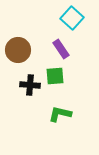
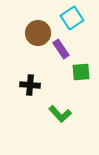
cyan square: rotated 15 degrees clockwise
brown circle: moved 20 px right, 17 px up
green square: moved 26 px right, 4 px up
green L-shape: rotated 145 degrees counterclockwise
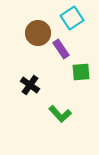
black cross: rotated 30 degrees clockwise
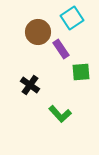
brown circle: moved 1 px up
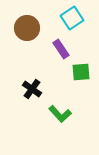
brown circle: moved 11 px left, 4 px up
black cross: moved 2 px right, 4 px down
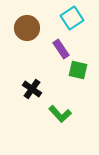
green square: moved 3 px left, 2 px up; rotated 18 degrees clockwise
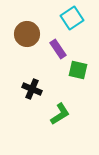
brown circle: moved 6 px down
purple rectangle: moved 3 px left
black cross: rotated 12 degrees counterclockwise
green L-shape: rotated 80 degrees counterclockwise
